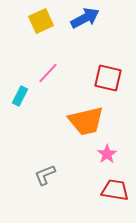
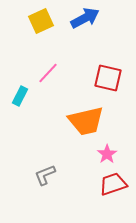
red trapezoid: moved 2 px left, 6 px up; rotated 28 degrees counterclockwise
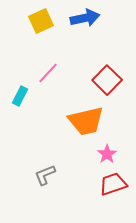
blue arrow: rotated 16 degrees clockwise
red square: moved 1 px left, 2 px down; rotated 32 degrees clockwise
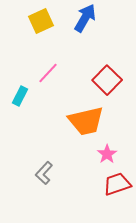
blue arrow: rotated 48 degrees counterclockwise
gray L-shape: moved 1 px left, 2 px up; rotated 25 degrees counterclockwise
red trapezoid: moved 4 px right
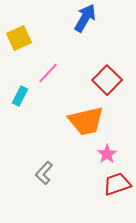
yellow square: moved 22 px left, 17 px down
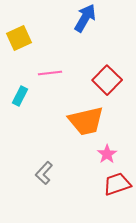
pink line: moved 2 px right; rotated 40 degrees clockwise
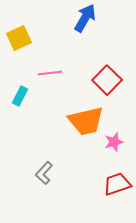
pink star: moved 7 px right, 12 px up; rotated 18 degrees clockwise
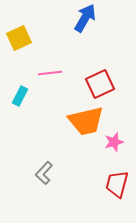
red square: moved 7 px left, 4 px down; rotated 20 degrees clockwise
red trapezoid: rotated 56 degrees counterclockwise
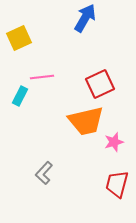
pink line: moved 8 px left, 4 px down
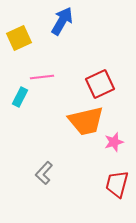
blue arrow: moved 23 px left, 3 px down
cyan rectangle: moved 1 px down
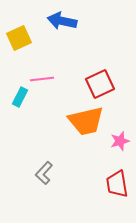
blue arrow: rotated 108 degrees counterclockwise
pink line: moved 2 px down
pink star: moved 6 px right, 1 px up
red trapezoid: rotated 24 degrees counterclockwise
